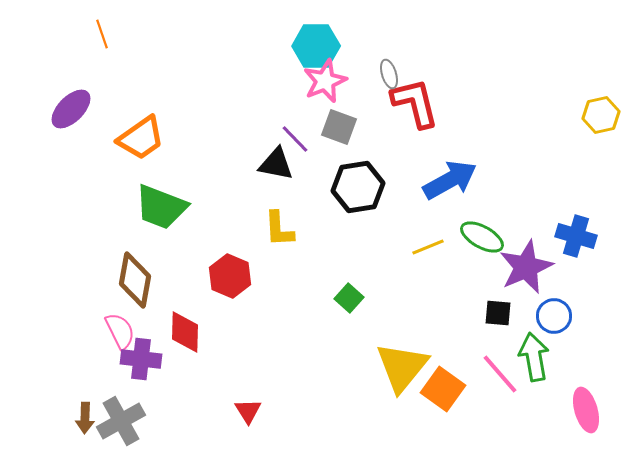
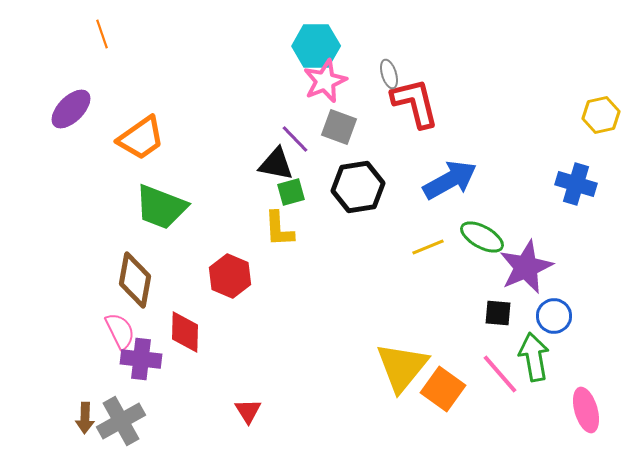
blue cross: moved 52 px up
green square: moved 58 px left, 106 px up; rotated 32 degrees clockwise
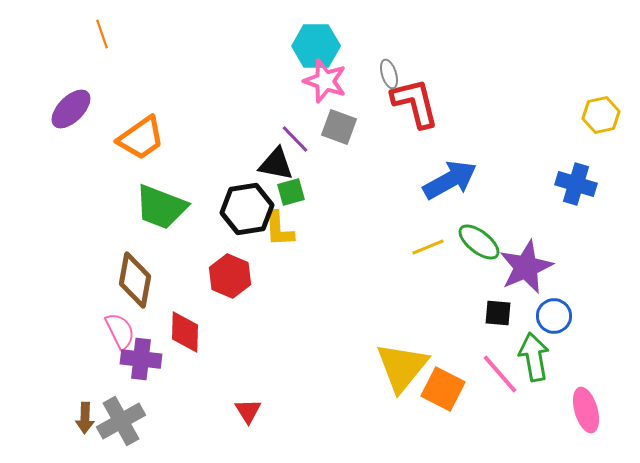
pink star: rotated 30 degrees counterclockwise
black hexagon: moved 111 px left, 22 px down
green ellipse: moved 3 px left, 5 px down; rotated 9 degrees clockwise
orange square: rotated 9 degrees counterclockwise
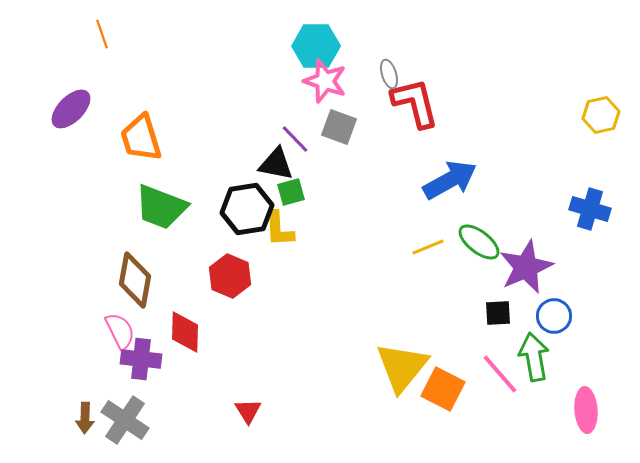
orange trapezoid: rotated 108 degrees clockwise
blue cross: moved 14 px right, 25 px down
black square: rotated 8 degrees counterclockwise
pink ellipse: rotated 12 degrees clockwise
gray cross: moved 4 px right, 1 px up; rotated 27 degrees counterclockwise
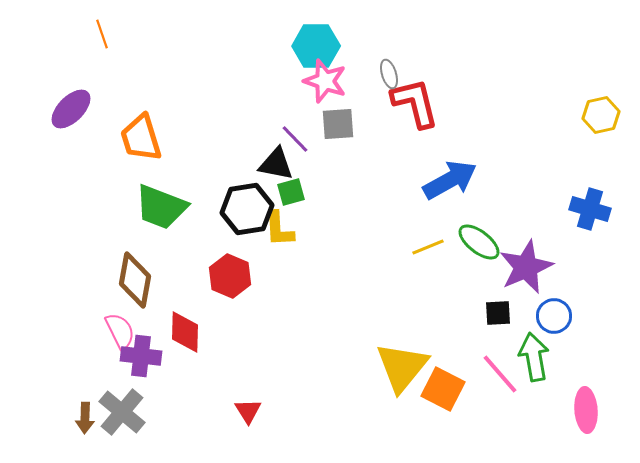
gray square: moved 1 px left, 3 px up; rotated 24 degrees counterclockwise
purple cross: moved 3 px up
gray cross: moved 3 px left, 8 px up; rotated 6 degrees clockwise
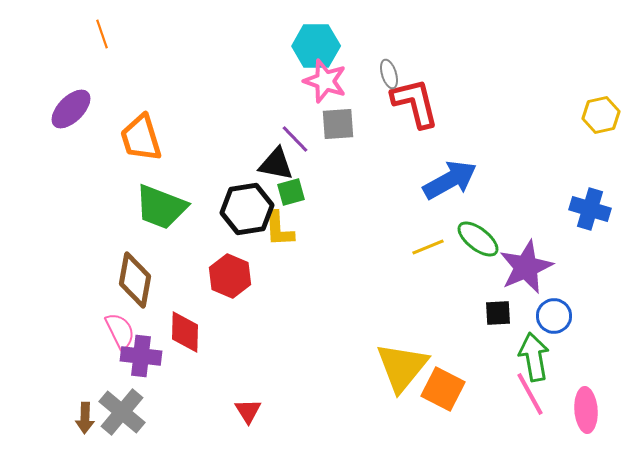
green ellipse: moved 1 px left, 3 px up
pink line: moved 30 px right, 20 px down; rotated 12 degrees clockwise
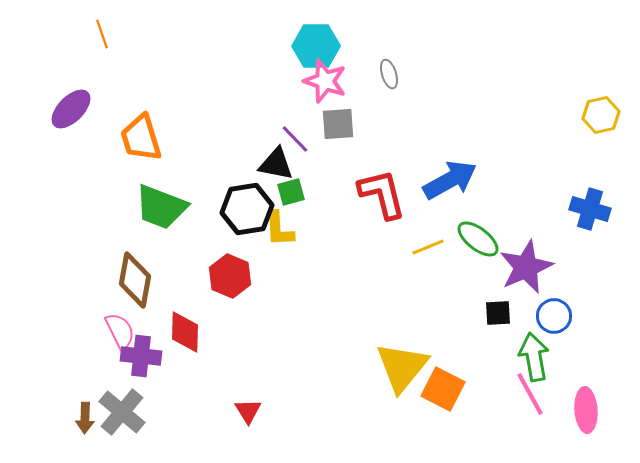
red L-shape: moved 33 px left, 91 px down
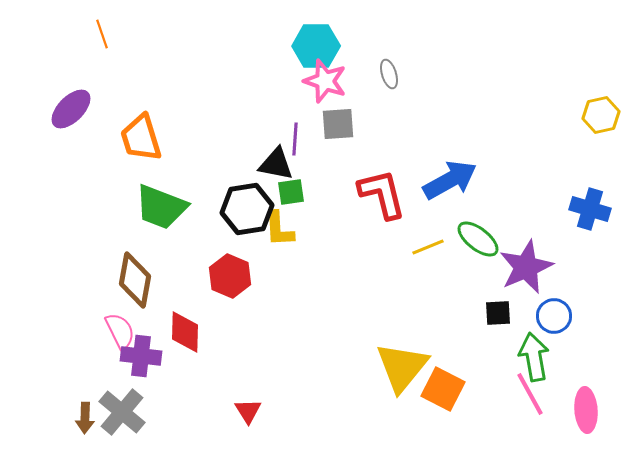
purple line: rotated 48 degrees clockwise
green square: rotated 8 degrees clockwise
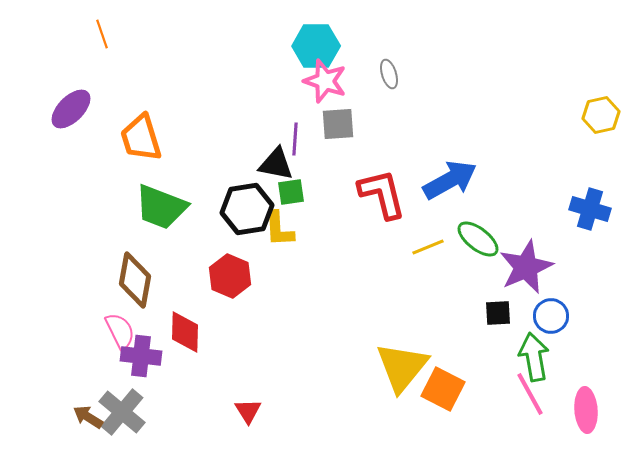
blue circle: moved 3 px left
brown arrow: moved 3 px right, 1 px up; rotated 120 degrees clockwise
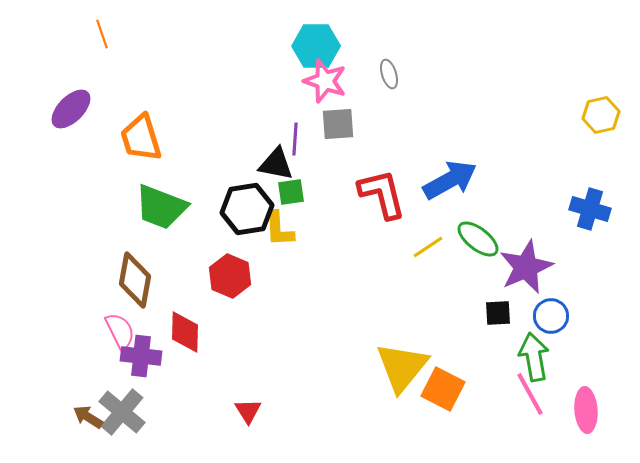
yellow line: rotated 12 degrees counterclockwise
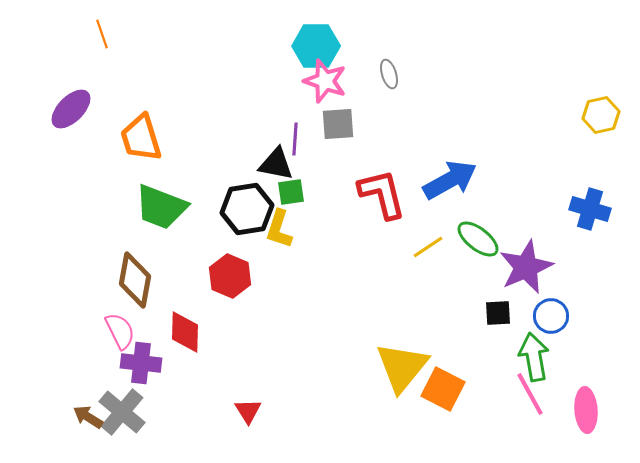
yellow L-shape: rotated 21 degrees clockwise
purple cross: moved 7 px down
